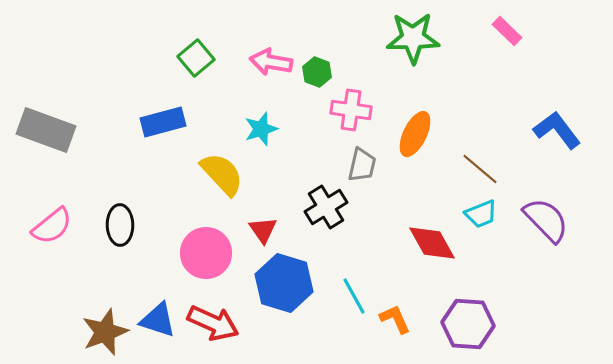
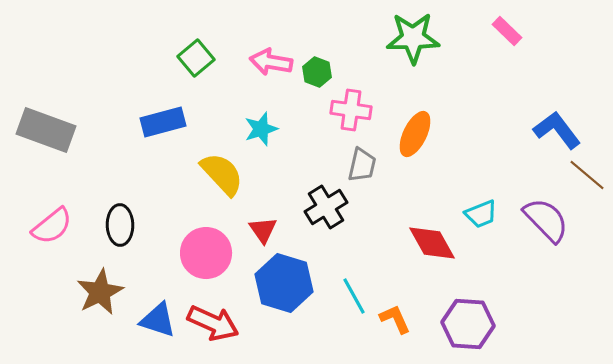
brown line: moved 107 px right, 6 px down
brown star: moved 5 px left, 40 px up; rotated 6 degrees counterclockwise
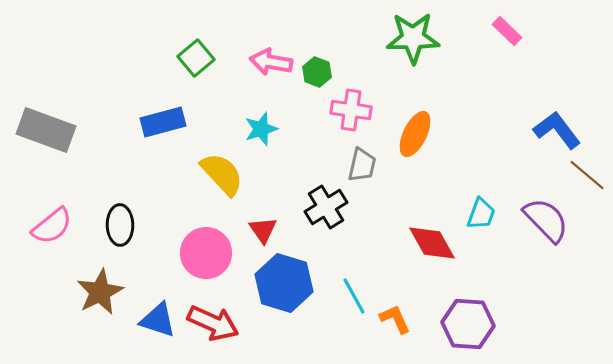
cyan trapezoid: rotated 48 degrees counterclockwise
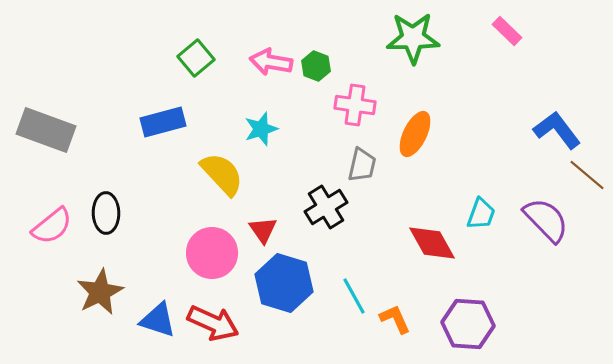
green hexagon: moved 1 px left, 6 px up
pink cross: moved 4 px right, 5 px up
black ellipse: moved 14 px left, 12 px up
pink circle: moved 6 px right
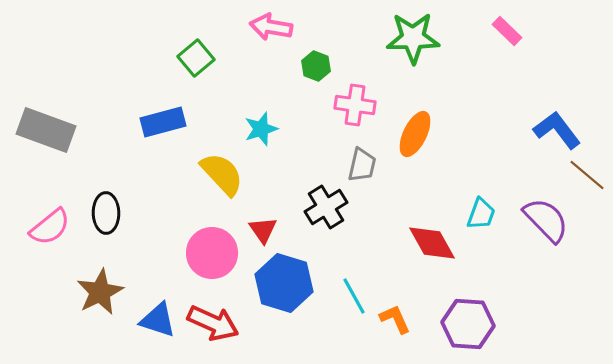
pink arrow: moved 35 px up
pink semicircle: moved 2 px left, 1 px down
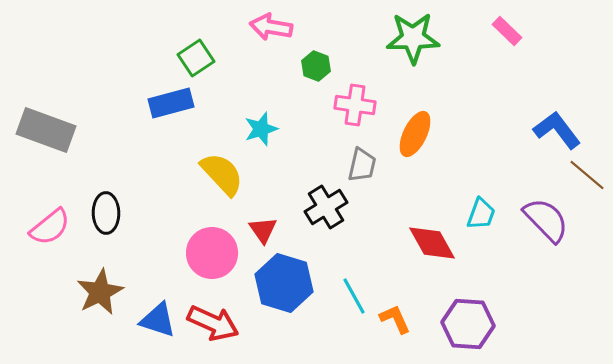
green square: rotated 6 degrees clockwise
blue rectangle: moved 8 px right, 19 px up
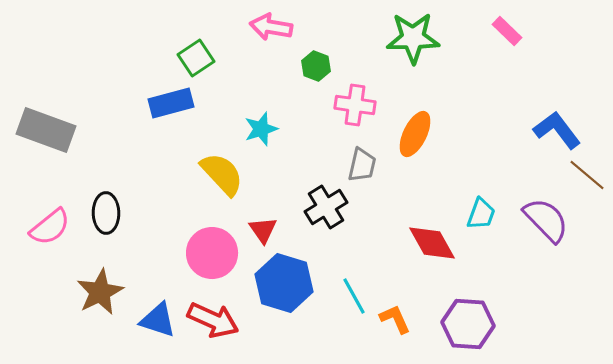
red arrow: moved 3 px up
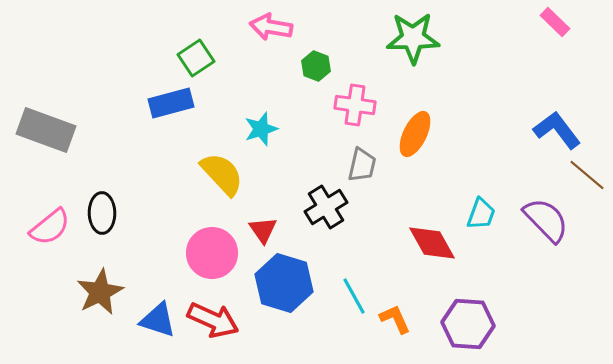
pink rectangle: moved 48 px right, 9 px up
black ellipse: moved 4 px left
